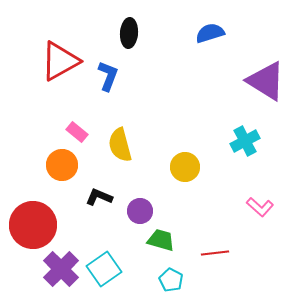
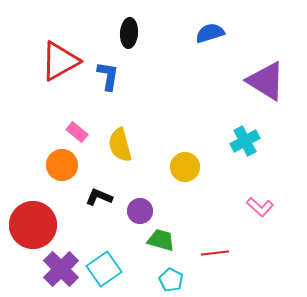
blue L-shape: rotated 12 degrees counterclockwise
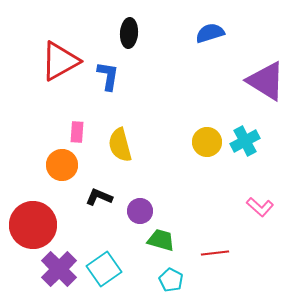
pink rectangle: rotated 55 degrees clockwise
yellow circle: moved 22 px right, 25 px up
purple cross: moved 2 px left
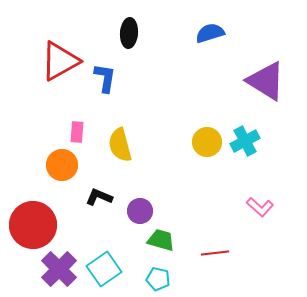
blue L-shape: moved 3 px left, 2 px down
cyan pentagon: moved 13 px left, 1 px up; rotated 15 degrees counterclockwise
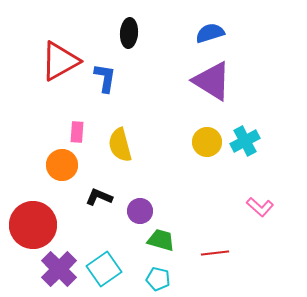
purple triangle: moved 54 px left
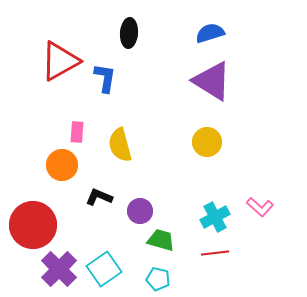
cyan cross: moved 30 px left, 76 px down
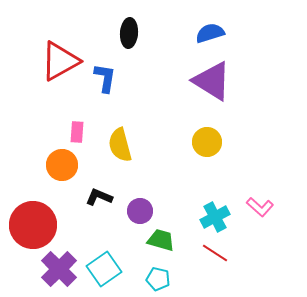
red line: rotated 40 degrees clockwise
